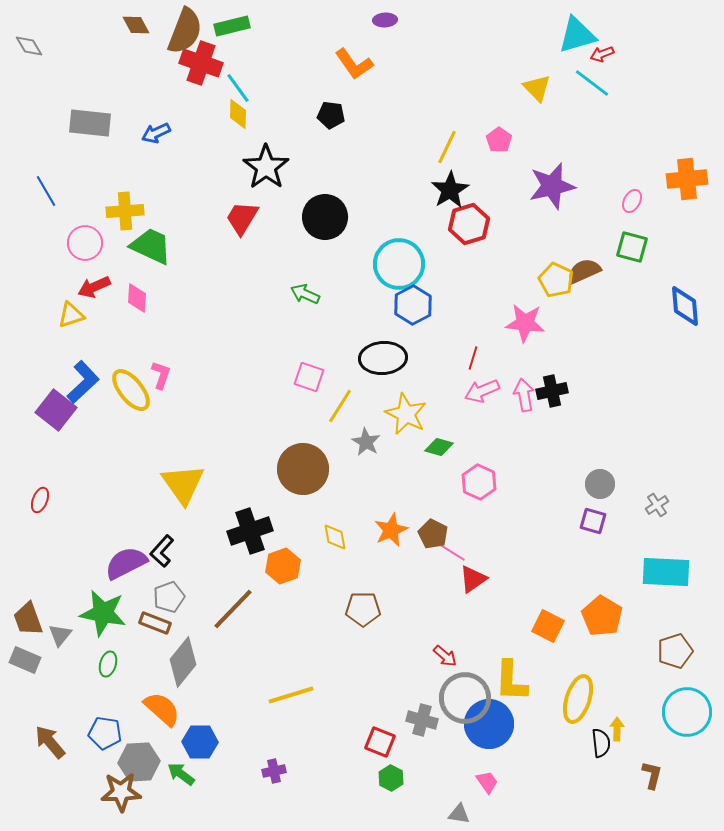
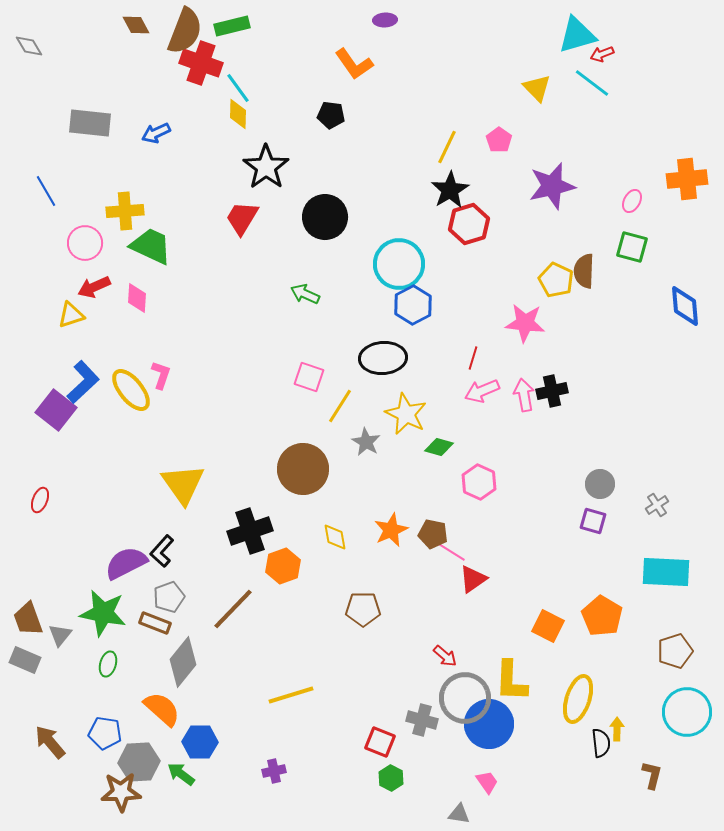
brown semicircle at (584, 271): rotated 64 degrees counterclockwise
brown pentagon at (433, 534): rotated 16 degrees counterclockwise
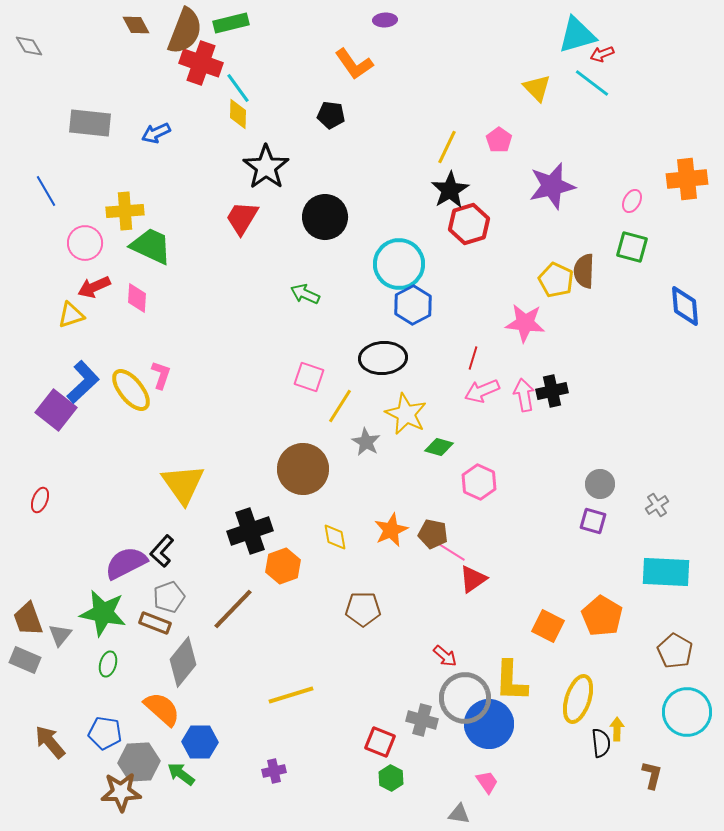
green rectangle at (232, 26): moved 1 px left, 3 px up
brown pentagon at (675, 651): rotated 24 degrees counterclockwise
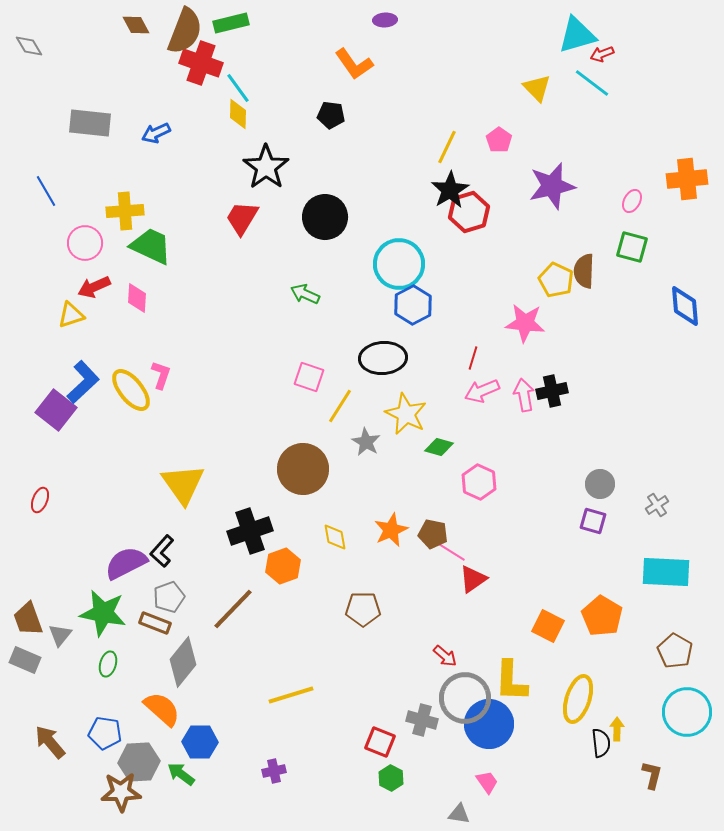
red hexagon at (469, 224): moved 12 px up
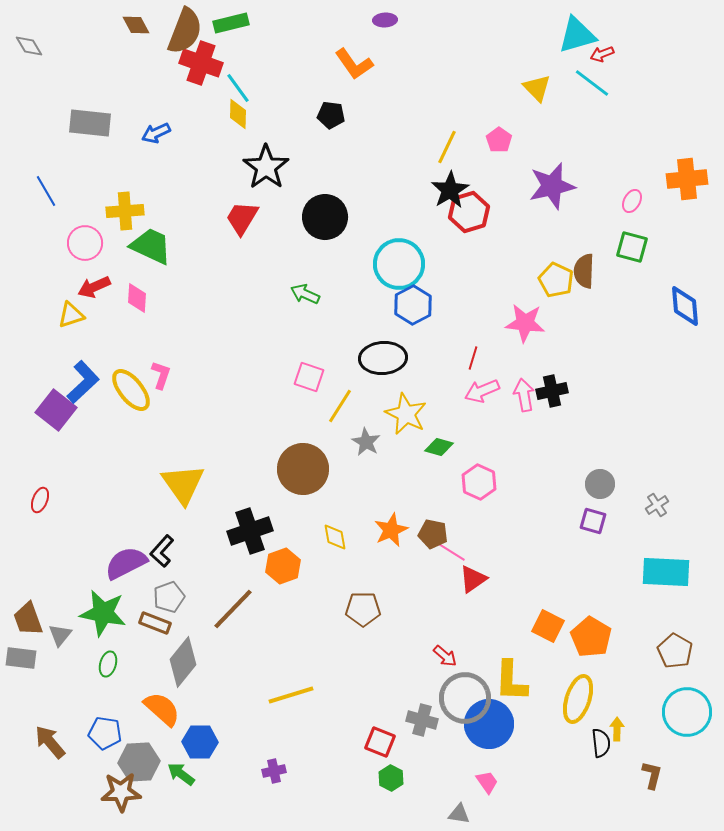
orange pentagon at (602, 616): moved 11 px left, 21 px down
gray rectangle at (25, 660): moved 4 px left, 2 px up; rotated 16 degrees counterclockwise
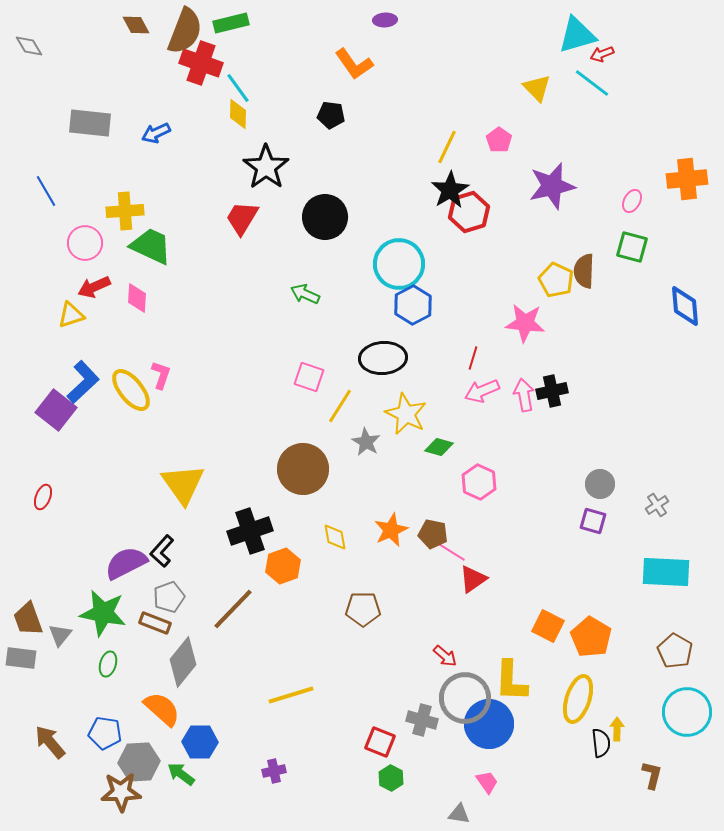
red ellipse at (40, 500): moved 3 px right, 3 px up
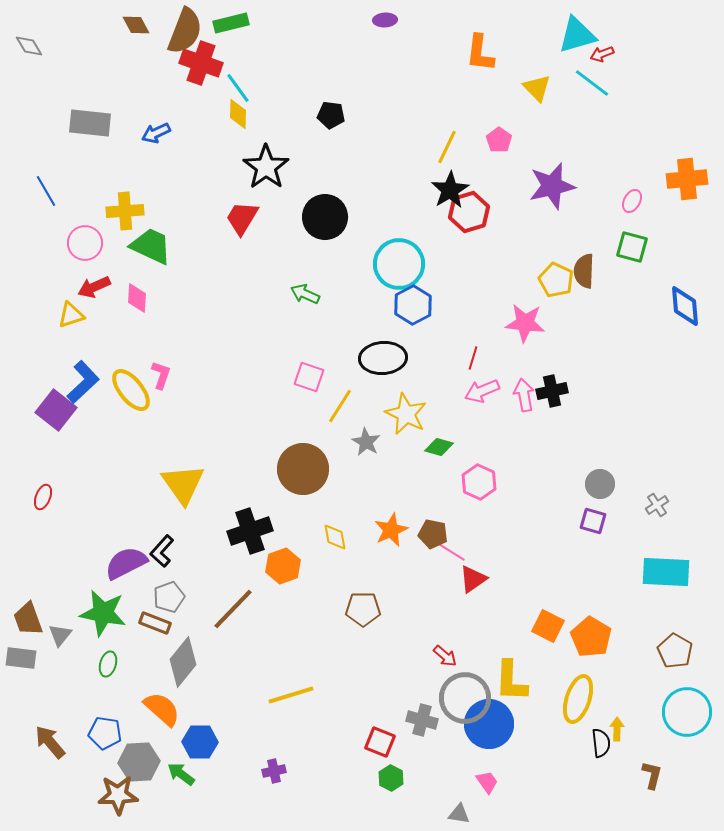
orange L-shape at (354, 64): moved 126 px right, 11 px up; rotated 42 degrees clockwise
brown star at (121, 792): moved 3 px left, 3 px down
